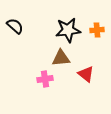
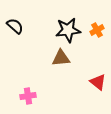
orange cross: rotated 24 degrees counterclockwise
red triangle: moved 12 px right, 8 px down
pink cross: moved 17 px left, 17 px down
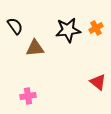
black semicircle: rotated 12 degrees clockwise
orange cross: moved 1 px left, 2 px up
brown triangle: moved 26 px left, 10 px up
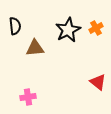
black semicircle: rotated 30 degrees clockwise
black star: rotated 20 degrees counterclockwise
pink cross: moved 1 px down
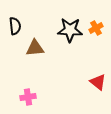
black star: moved 2 px right; rotated 30 degrees clockwise
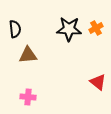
black semicircle: moved 3 px down
black star: moved 1 px left, 1 px up
brown triangle: moved 7 px left, 7 px down
pink cross: rotated 14 degrees clockwise
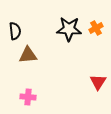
black semicircle: moved 2 px down
red triangle: rotated 24 degrees clockwise
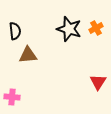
black star: rotated 15 degrees clockwise
pink cross: moved 16 px left
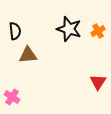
orange cross: moved 2 px right, 3 px down
pink cross: rotated 28 degrees clockwise
